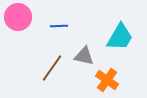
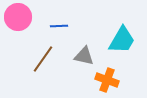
cyan trapezoid: moved 2 px right, 3 px down
brown line: moved 9 px left, 9 px up
orange cross: rotated 15 degrees counterclockwise
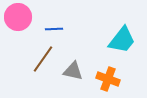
blue line: moved 5 px left, 3 px down
cyan trapezoid: rotated 8 degrees clockwise
gray triangle: moved 11 px left, 15 px down
orange cross: moved 1 px right, 1 px up
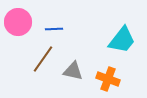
pink circle: moved 5 px down
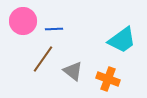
pink circle: moved 5 px right, 1 px up
cyan trapezoid: rotated 16 degrees clockwise
gray triangle: rotated 25 degrees clockwise
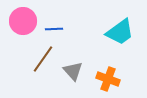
cyan trapezoid: moved 2 px left, 8 px up
gray triangle: rotated 10 degrees clockwise
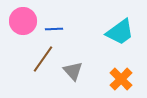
orange cross: moved 13 px right; rotated 25 degrees clockwise
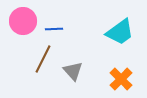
brown line: rotated 8 degrees counterclockwise
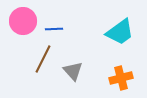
orange cross: moved 1 px up; rotated 30 degrees clockwise
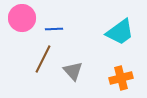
pink circle: moved 1 px left, 3 px up
